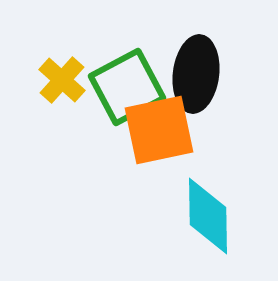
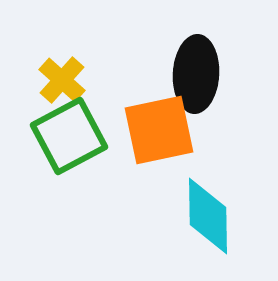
black ellipse: rotated 4 degrees counterclockwise
green square: moved 58 px left, 49 px down
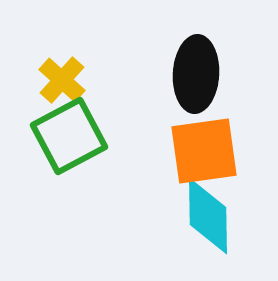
orange square: moved 45 px right, 21 px down; rotated 4 degrees clockwise
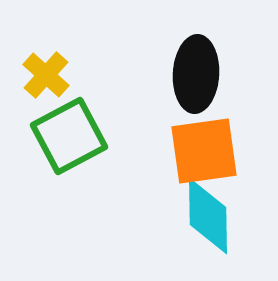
yellow cross: moved 16 px left, 5 px up
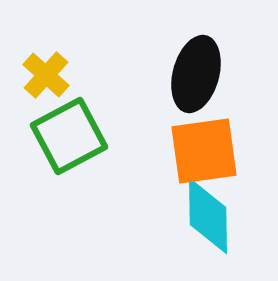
black ellipse: rotated 12 degrees clockwise
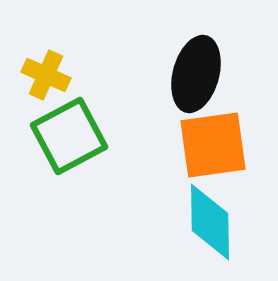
yellow cross: rotated 18 degrees counterclockwise
orange square: moved 9 px right, 6 px up
cyan diamond: moved 2 px right, 6 px down
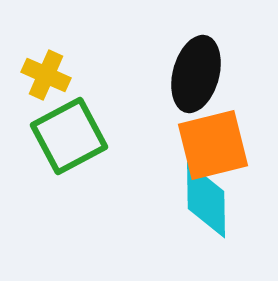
orange square: rotated 6 degrees counterclockwise
cyan diamond: moved 4 px left, 22 px up
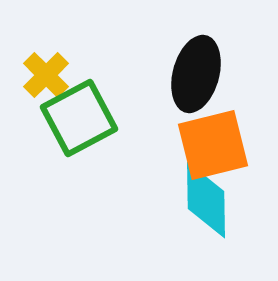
yellow cross: rotated 21 degrees clockwise
green square: moved 10 px right, 18 px up
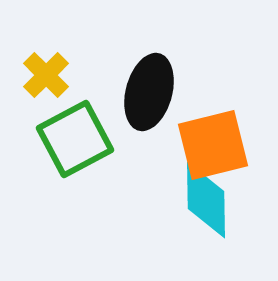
black ellipse: moved 47 px left, 18 px down
green square: moved 4 px left, 21 px down
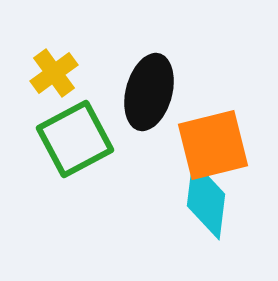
yellow cross: moved 8 px right, 2 px up; rotated 9 degrees clockwise
cyan diamond: rotated 8 degrees clockwise
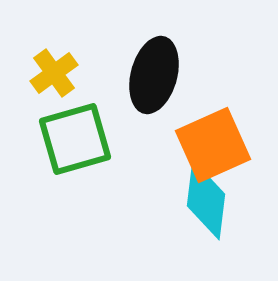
black ellipse: moved 5 px right, 17 px up
green square: rotated 12 degrees clockwise
orange square: rotated 10 degrees counterclockwise
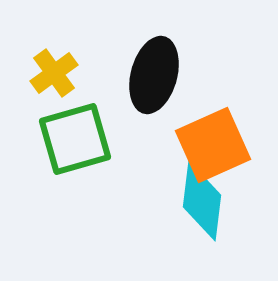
cyan diamond: moved 4 px left, 1 px down
